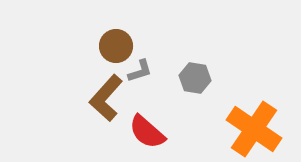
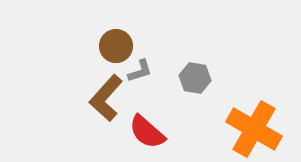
orange cross: rotated 4 degrees counterclockwise
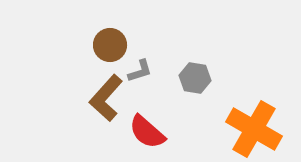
brown circle: moved 6 px left, 1 px up
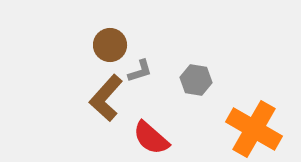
gray hexagon: moved 1 px right, 2 px down
red semicircle: moved 4 px right, 6 px down
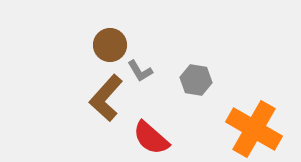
gray L-shape: rotated 76 degrees clockwise
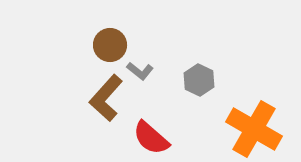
gray L-shape: rotated 20 degrees counterclockwise
gray hexagon: moved 3 px right; rotated 16 degrees clockwise
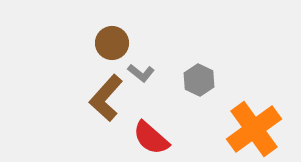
brown circle: moved 2 px right, 2 px up
gray L-shape: moved 1 px right, 2 px down
orange cross: rotated 24 degrees clockwise
